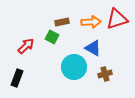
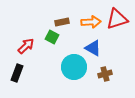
black rectangle: moved 5 px up
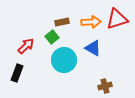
green square: rotated 24 degrees clockwise
cyan circle: moved 10 px left, 7 px up
brown cross: moved 12 px down
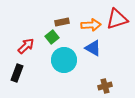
orange arrow: moved 3 px down
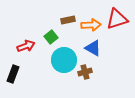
brown rectangle: moved 6 px right, 2 px up
green square: moved 1 px left
red arrow: rotated 24 degrees clockwise
black rectangle: moved 4 px left, 1 px down
brown cross: moved 20 px left, 14 px up
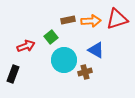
orange arrow: moved 4 px up
blue triangle: moved 3 px right, 2 px down
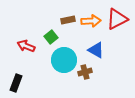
red triangle: rotated 10 degrees counterclockwise
red arrow: rotated 138 degrees counterclockwise
black rectangle: moved 3 px right, 9 px down
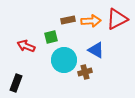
green square: rotated 24 degrees clockwise
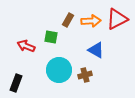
brown rectangle: rotated 48 degrees counterclockwise
green square: rotated 24 degrees clockwise
cyan circle: moved 5 px left, 10 px down
brown cross: moved 3 px down
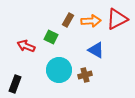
green square: rotated 16 degrees clockwise
black rectangle: moved 1 px left, 1 px down
